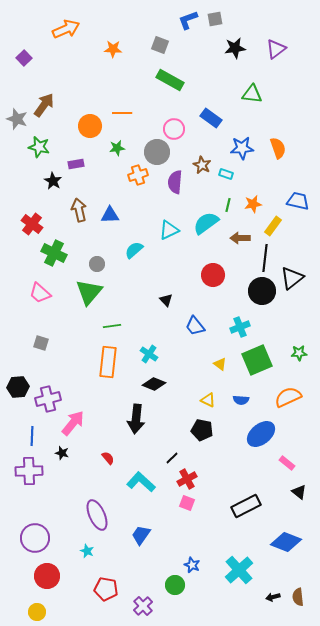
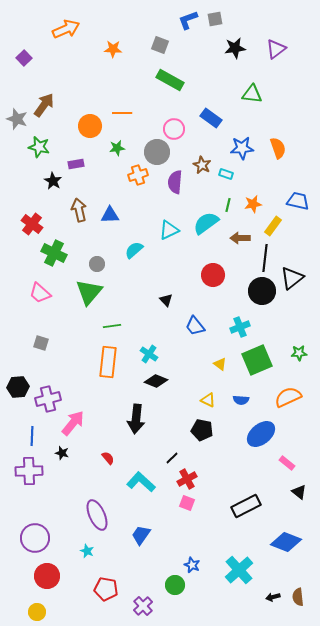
black diamond at (154, 384): moved 2 px right, 3 px up
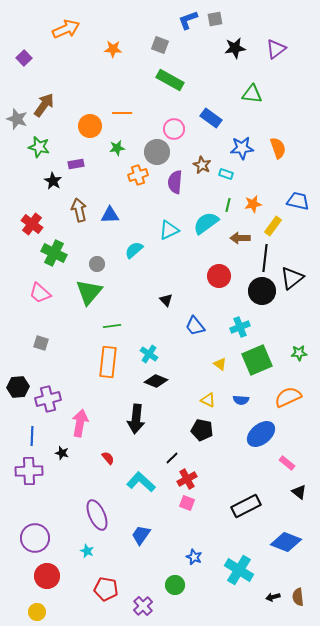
red circle at (213, 275): moved 6 px right, 1 px down
pink arrow at (73, 423): moved 7 px right; rotated 28 degrees counterclockwise
blue star at (192, 565): moved 2 px right, 8 px up
cyan cross at (239, 570): rotated 16 degrees counterclockwise
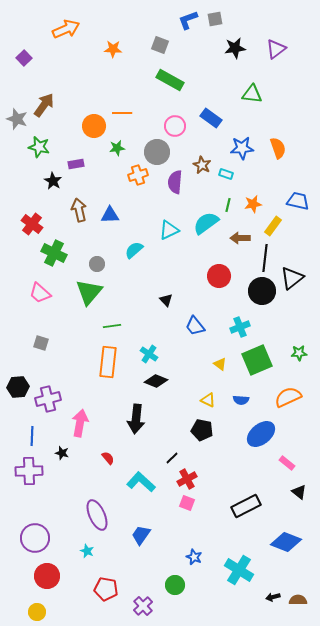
orange circle at (90, 126): moved 4 px right
pink circle at (174, 129): moved 1 px right, 3 px up
brown semicircle at (298, 597): moved 3 px down; rotated 96 degrees clockwise
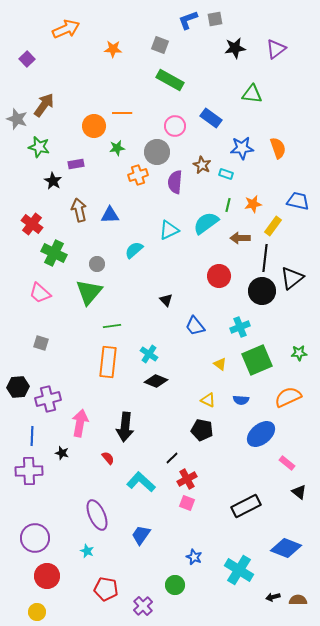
purple square at (24, 58): moved 3 px right, 1 px down
black arrow at (136, 419): moved 11 px left, 8 px down
blue diamond at (286, 542): moved 6 px down
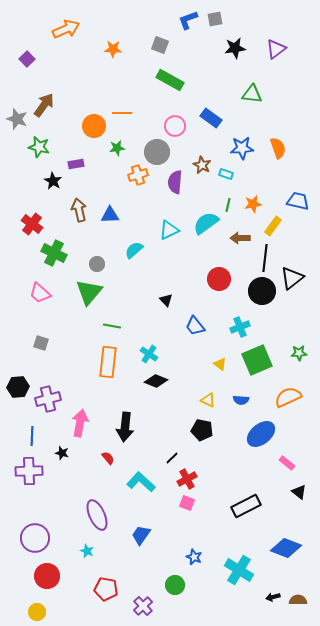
red circle at (219, 276): moved 3 px down
green line at (112, 326): rotated 18 degrees clockwise
